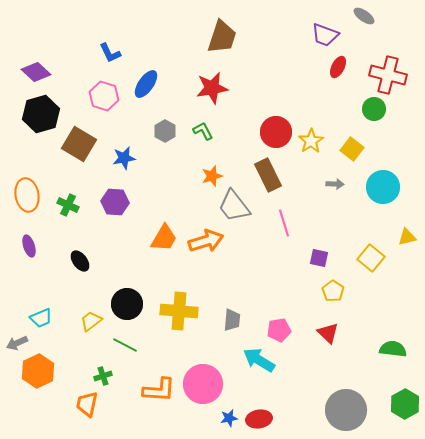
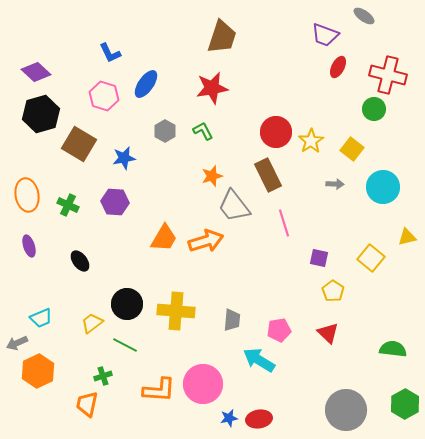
yellow cross at (179, 311): moved 3 px left
yellow trapezoid at (91, 321): moved 1 px right, 2 px down
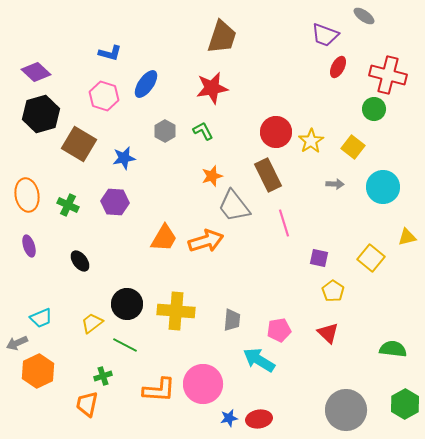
blue L-shape at (110, 53): rotated 50 degrees counterclockwise
yellow square at (352, 149): moved 1 px right, 2 px up
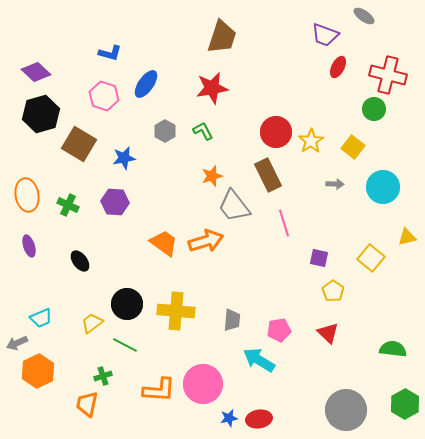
orange trapezoid at (164, 238): moved 5 px down; rotated 84 degrees counterclockwise
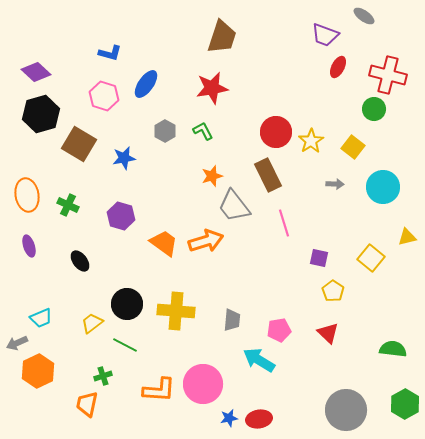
purple hexagon at (115, 202): moved 6 px right, 14 px down; rotated 12 degrees clockwise
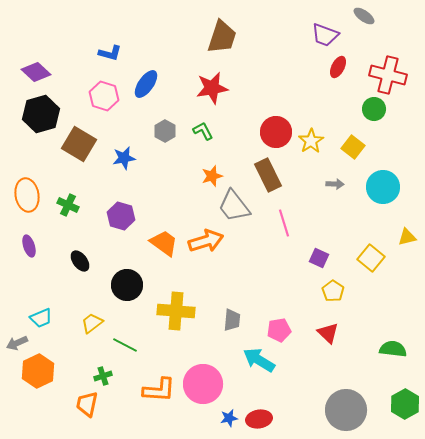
purple square at (319, 258): rotated 12 degrees clockwise
black circle at (127, 304): moved 19 px up
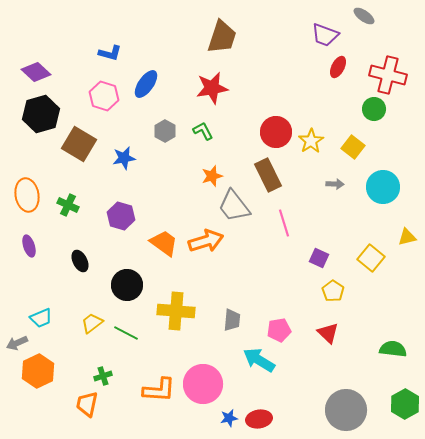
black ellipse at (80, 261): rotated 10 degrees clockwise
green line at (125, 345): moved 1 px right, 12 px up
